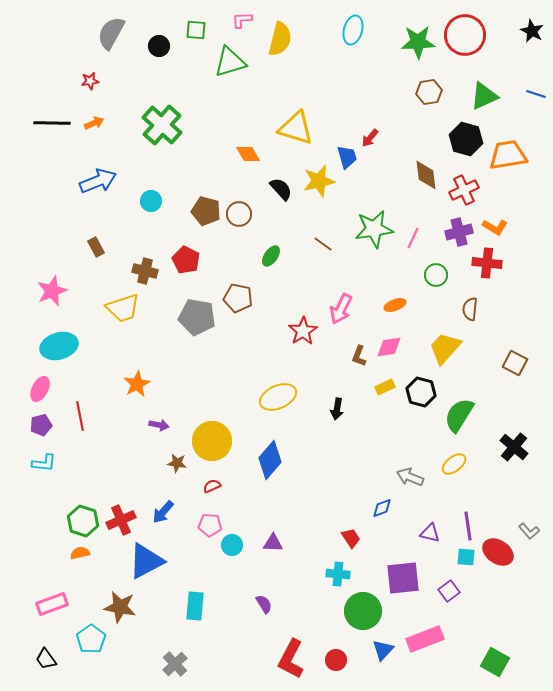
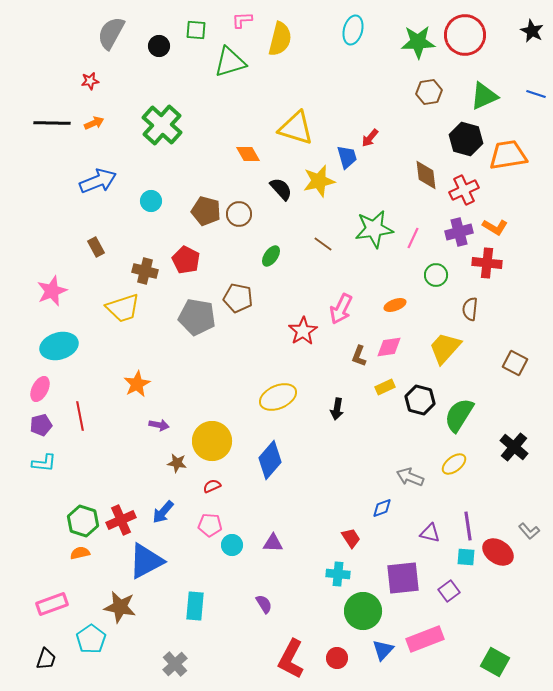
black hexagon at (421, 392): moved 1 px left, 8 px down
black trapezoid at (46, 659): rotated 125 degrees counterclockwise
red circle at (336, 660): moved 1 px right, 2 px up
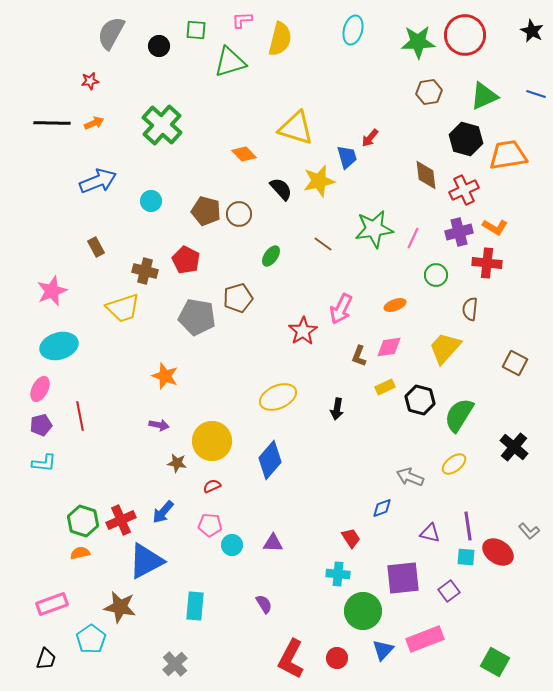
orange diamond at (248, 154): moved 4 px left; rotated 15 degrees counterclockwise
brown pentagon at (238, 298): rotated 28 degrees counterclockwise
orange star at (137, 384): moved 28 px right, 8 px up; rotated 24 degrees counterclockwise
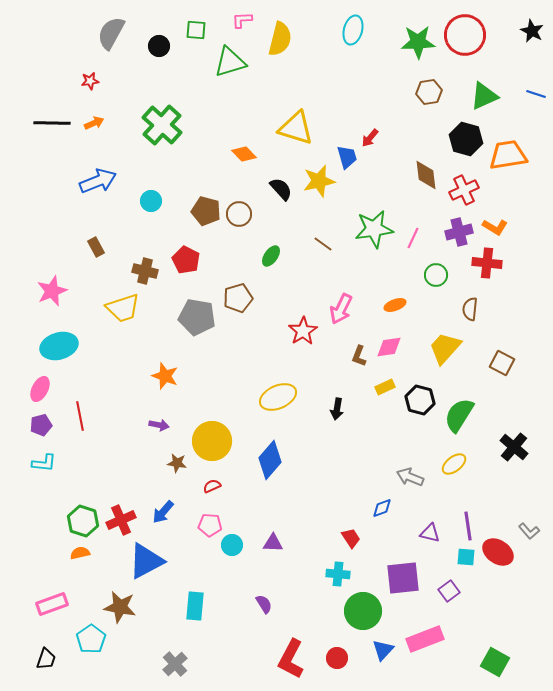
brown square at (515, 363): moved 13 px left
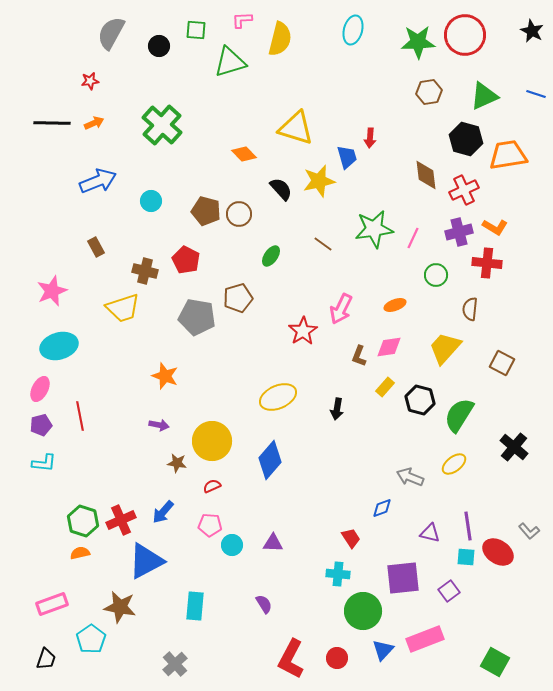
red arrow at (370, 138): rotated 36 degrees counterclockwise
yellow rectangle at (385, 387): rotated 24 degrees counterclockwise
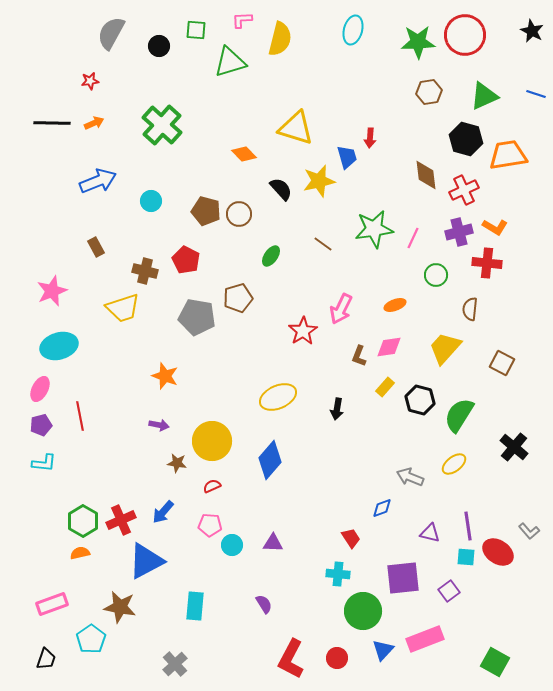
green hexagon at (83, 521): rotated 12 degrees clockwise
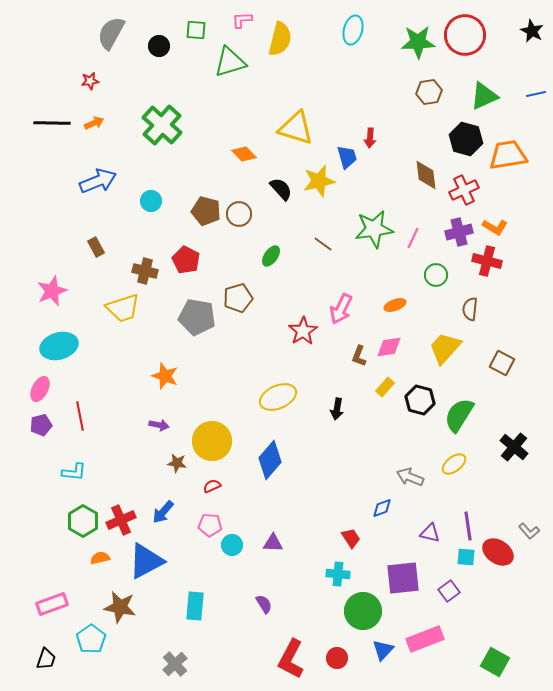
blue line at (536, 94): rotated 30 degrees counterclockwise
red cross at (487, 263): moved 2 px up; rotated 8 degrees clockwise
cyan L-shape at (44, 463): moved 30 px right, 9 px down
orange semicircle at (80, 553): moved 20 px right, 5 px down
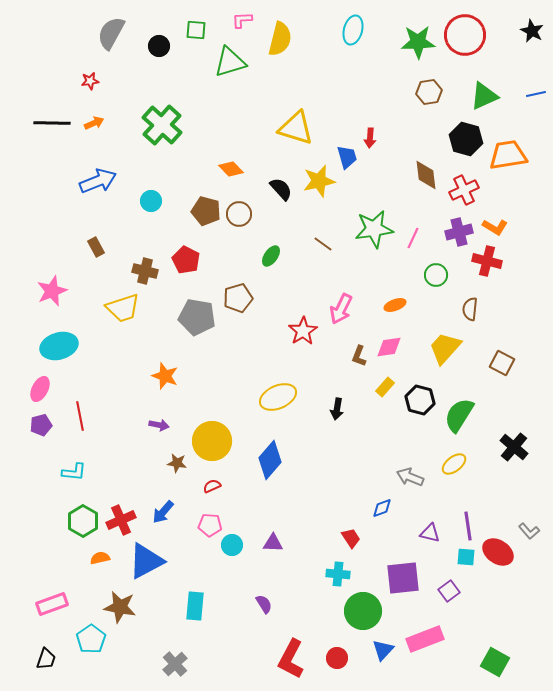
orange diamond at (244, 154): moved 13 px left, 15 px down
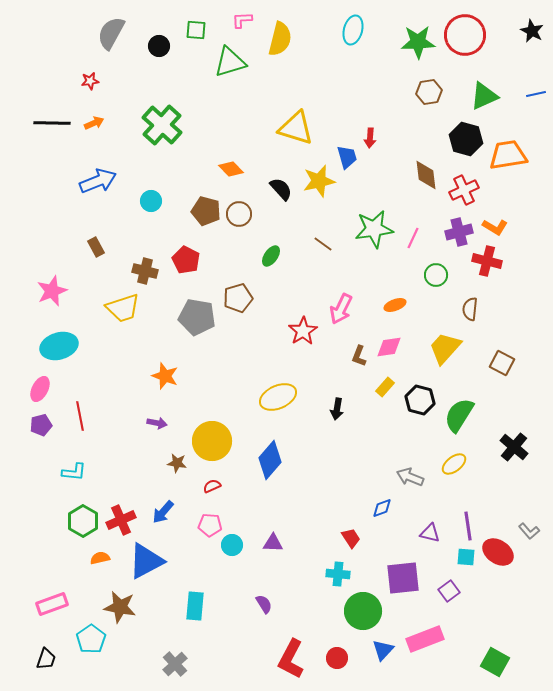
purple arrow at (159, 425): moved 2 px left, 2 px up
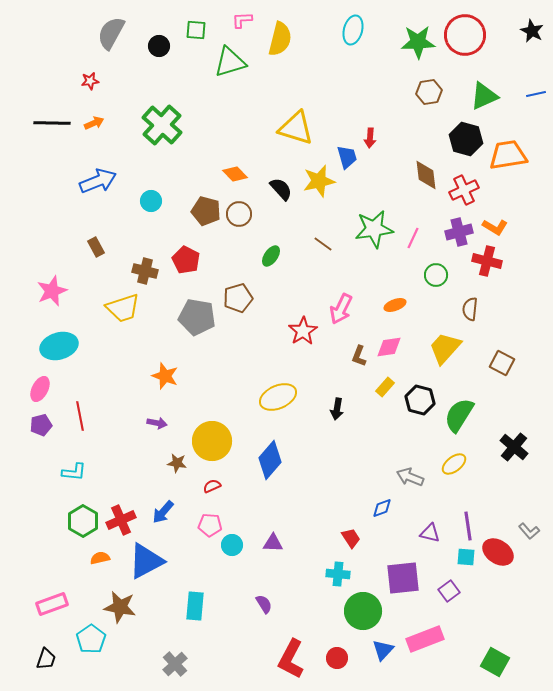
orange diamond at (231, 169): moved 4 px right, 5 px down
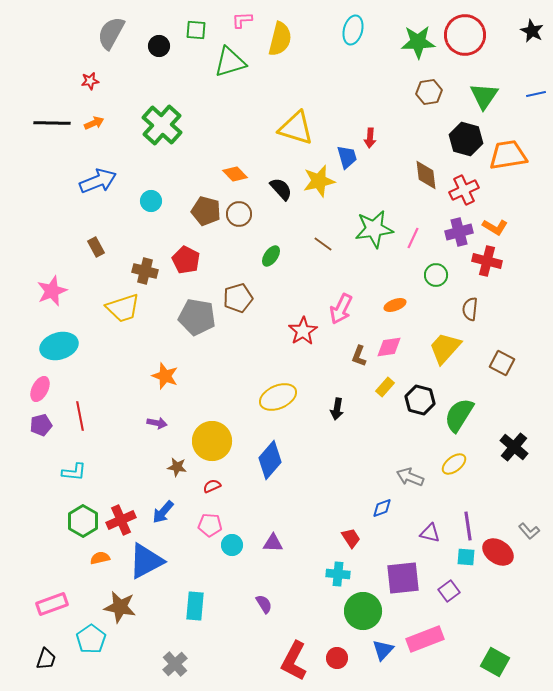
green triangle at (484, 96): rotated 32 degrees counterclockwise
brown star at (177, 463): moved 4 px down
red L-shape at (291, 659): moved 3 px right, 2 px down
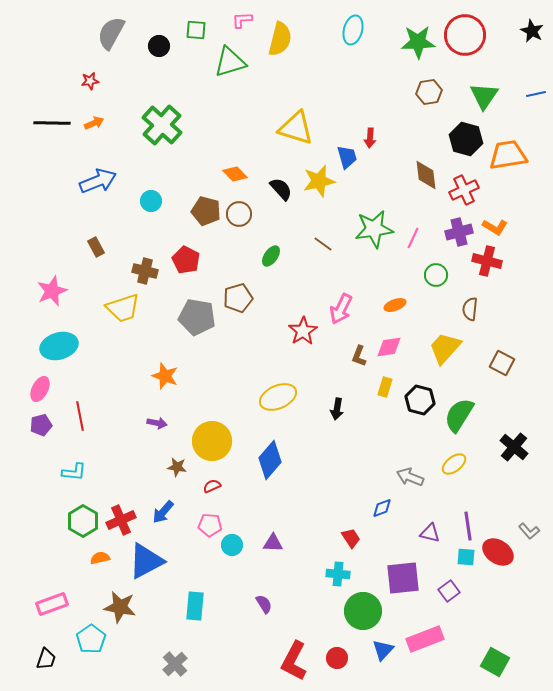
yellow rectangle at (385, 387): rotated 24 degrees counterclockwise
